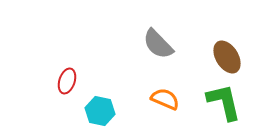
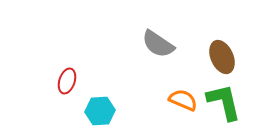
gray semicircle: rotated 12 degrees counterclockwise
brown ellipse: moved 5 px left; rotated 8 degrees clockwise
orange semicircle: moved 18 px right, 1 px down
cyan hexagon: rotated 16 degrees counterclockwise
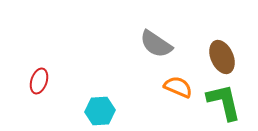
gray semicircle: moved 2 px left
red ellipse: moved 28 px left
orange semicircle: moved 5 px left, 13 px up
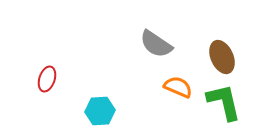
red ellipse: moved 8 px right, 2 px up
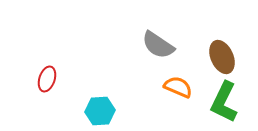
gray semicircle: moved 2 px right, 1 px down
green L-shape: rotated 141 degrees counterclockwise
